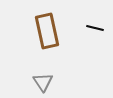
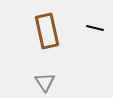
gray triangle: moved 2 px right
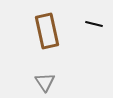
black line: moved 1 px left, 4 px up
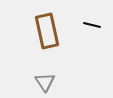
black line: moved 2 px left, 1 px down
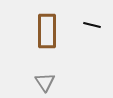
brown rectangle: rotated 12 degrees clockwise
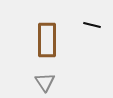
brown rectangle: moved 9 px down
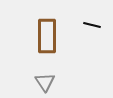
brown rectangle: moved 4 px up
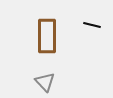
gray triangle: rotated 10 degrees counterclockwise
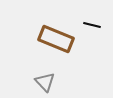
brown rectangle: moved 9 px right, 3 px down; rotated 68 degrees counterclockwise
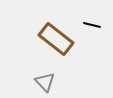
brown rectangle: rotated 16 degrees clockwise
